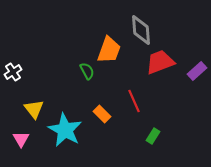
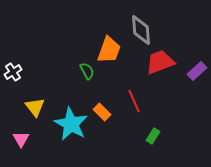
yellow triangle: moved 1 px right, 2 px up
orange rectangle: moved 2 px up
cyan star: moved 6 px right, 6 px up
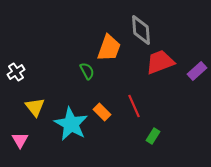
orange trapezoid: moved 2 px up
white cross: moved 3 px right
red line: moved 5 px down
pink triangle: moved 1 px left, 1 px down
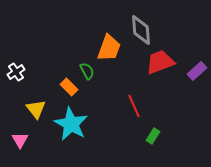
yellow triangle: moved 1 px right, 2 px down
orange rectangle: moved 33 px left, 25 px up
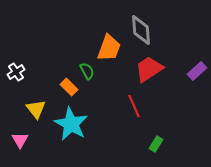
red trapezoid: moved 11 px left, 7 px down; rotated 12 degrees counterclockwise
green rectangle: moved 3 px right, 8 px down
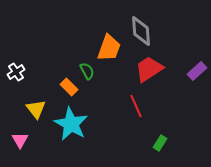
gray diamond: moved 1 px down
red line: moved 2 px right
green rectangle: moved 4 px right, 1 px up
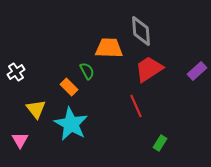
orange trapezoid: rotated 108 degrees counterclockwise
